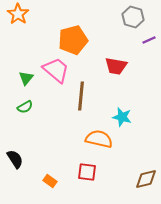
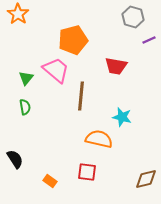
green semicircle: rotated 70 degrees counterclockwise
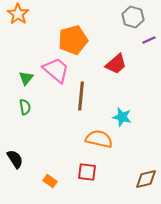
red trapezoid: moved 2 px up; rotated 50 degrees counterclockwise
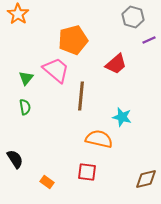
orange rectangle: moved 3 px left, 1 px down
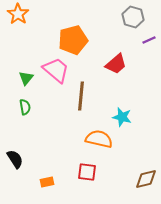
orange rectangle: rotated 48 degrees counterclockwise
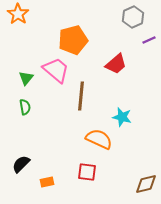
gray hexagon: rotated 20 degrees clockwise
orange semicircle: rotated 12 degrees clockwise
black semicircle: moved 6 px right, 5 px down; rotated 102 degrees counterclockwise
brown diamond: moved 5 px down
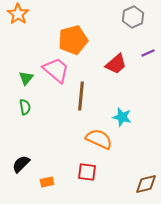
purple line: moved 1 px left, 13 px down
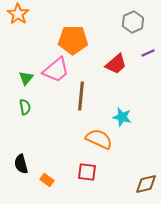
gray hexagon: moved 5 px down
orange pentagon: rotated 16 degrees clockwise
pink trapezoid: rotated 100 degrees clockwise
black semicircle: rotated 60 degrees counterclockwise
orange rectangle: moved 2 px up; rotated 48 degrees clockwise
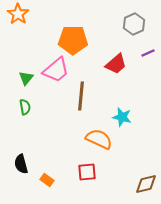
gray hexagon: moved 1 px right, 2 px down
red square: rotated 12 degrees counterclockwise
